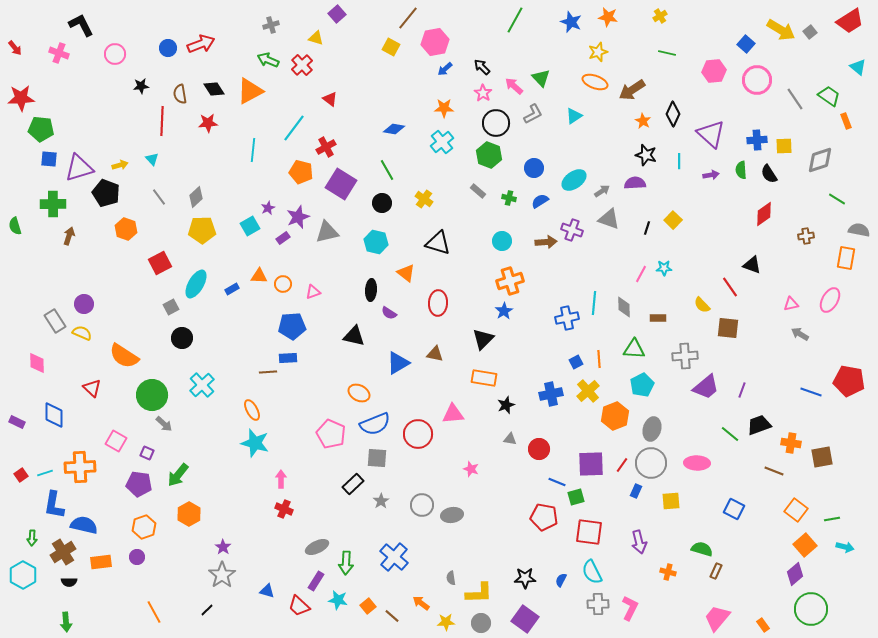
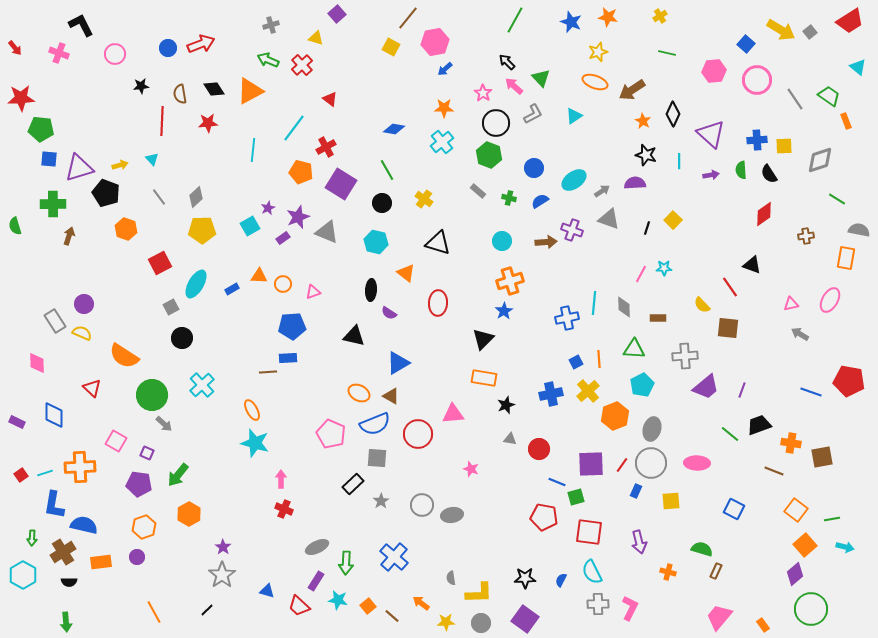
black arrow at (482, 67): moved 25 px right, 5 px up
gray triangle at (327, 232): rotated 35 degrees clockwise
brown triangle at (435, 354): moved 44 px left, 42 px down; rotated 18 degrees clockwise
pink trapezoid at (717, 618): moved 2 px right, 1 px up
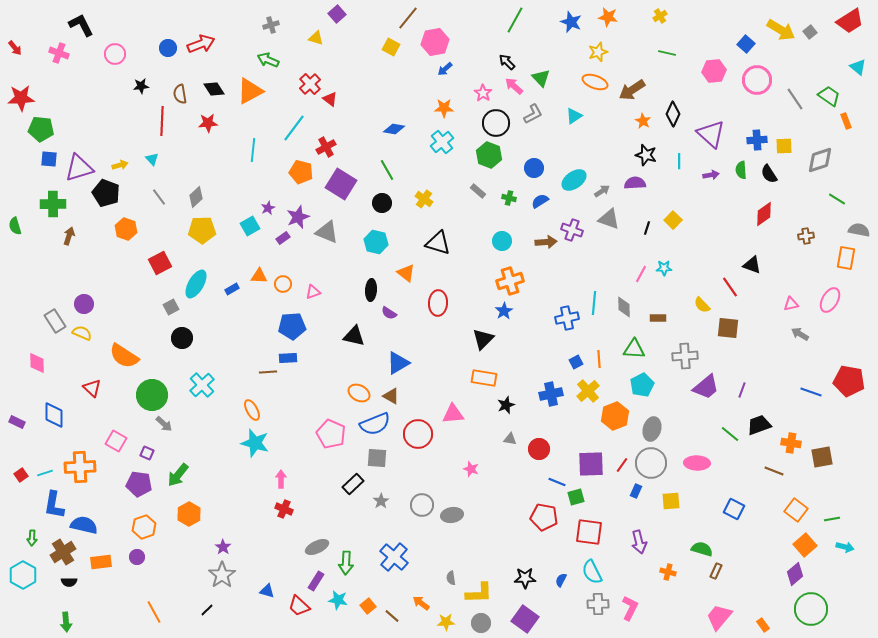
red cross at (302, 65): moved 8 px right, 19 px down
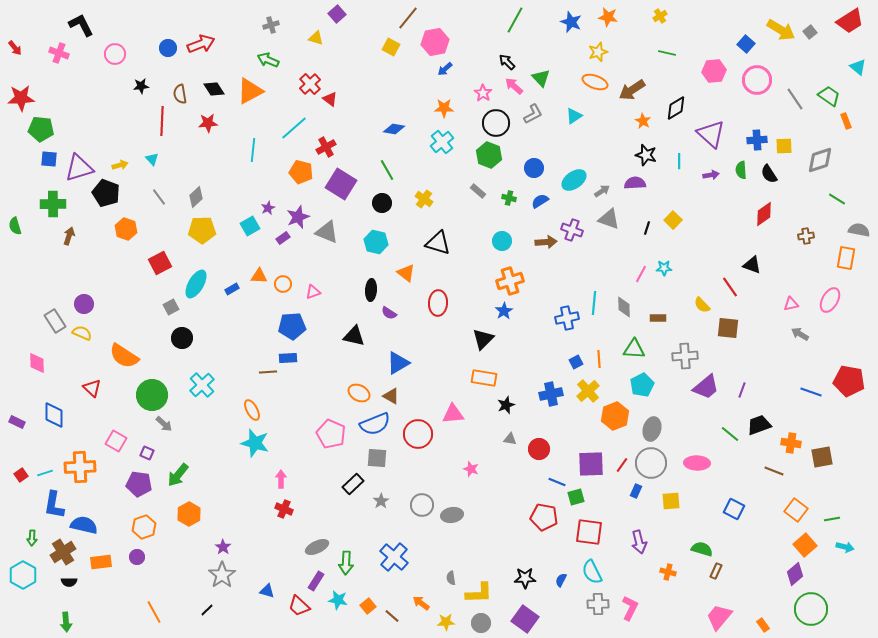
black diamond at (673, 114): moved 3 px right, 6 px up; rotated 35 degrees clockwise
cyan line at (294, 128): rotated 12 degrees clockwise
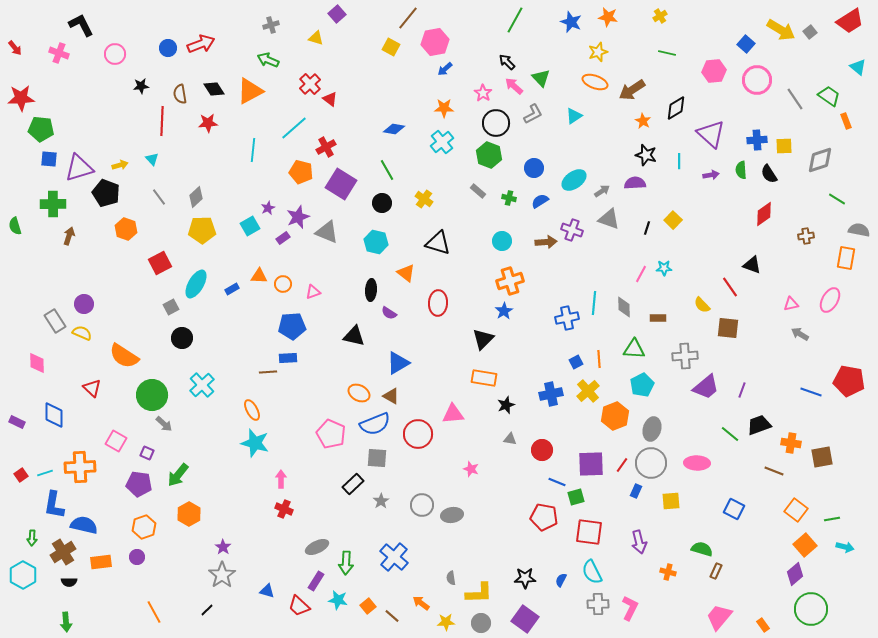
red circle at (539, 449): moved 3 px right, 1 px down
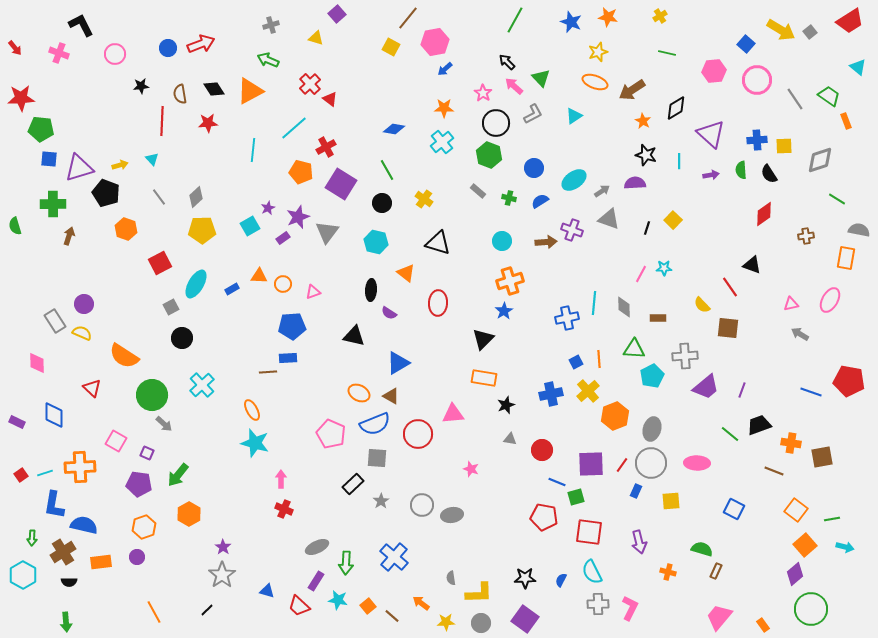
gray triangle at (327, 232): rotated 45 degrees clockwise
cyan pentagon at (642, 385): moved 10 px right, 9 px up
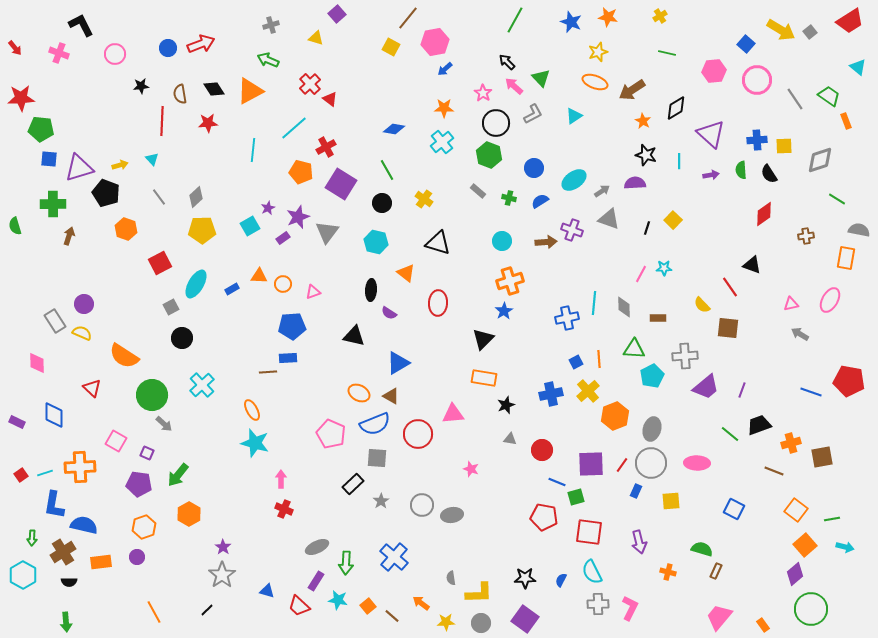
orange cross at (791, 443): rotated 24 degrees counterclockwise
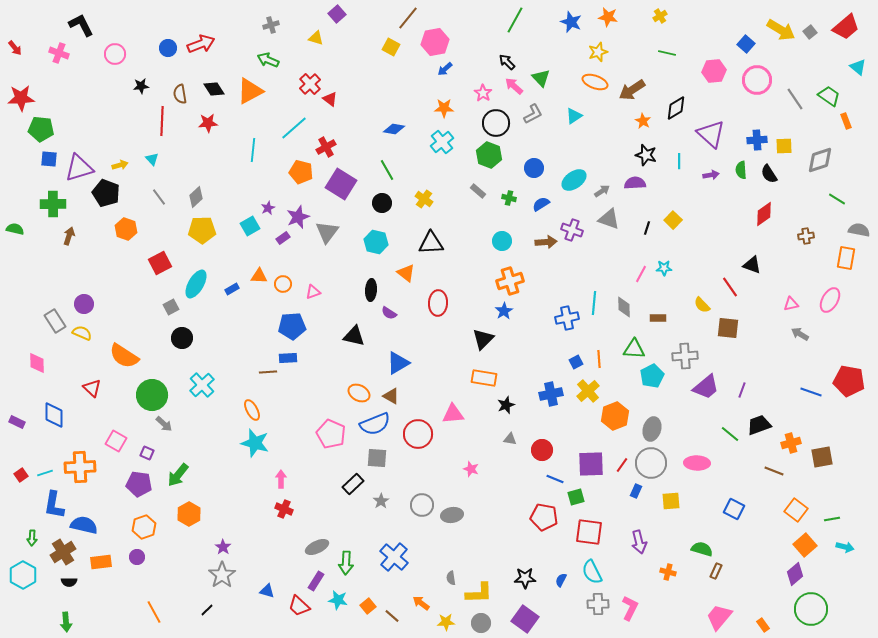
red trapezoid at (850, 21): moved 4 px left, 6 px down; rotated 8 degrees counterclockwise
blue semicircle at (540, 201): moved 1 px right, 3 px down
green semicircle at (15, 226): moved 3 px down; rotated 120 degrees clockwise
black triangle at (438, 243): moved 7 px left; rotated 20 degrees counterclockwise
blue line at (557, 482): moved 2 px left, 3 px up
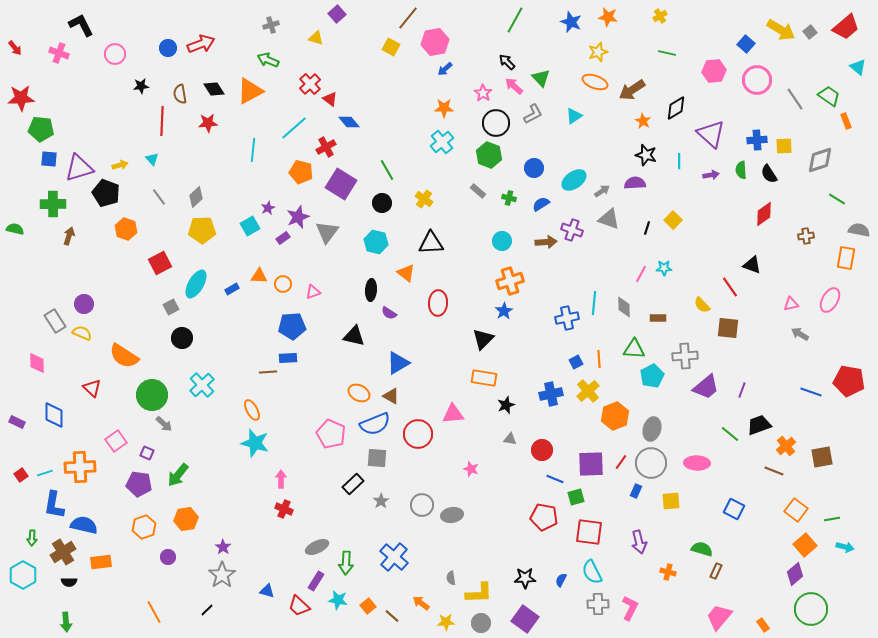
blue diamond at (394, 129): moved 45 px left, 7 px up; rotated 40 degrees clockwise
pink square at (116, 441): rotated 25 degrees clockwise
orange cross at (791, 443): moved 5 px left, 3 px down; rotated 24 degrees counterclockwise
red line at (622, 465): moved 1 px left, 3 px up
orange hexagon at (189, 514): moved 3 px left, 5 px down; rotated 20 degrees clockwise
purple circle at (137, 557): moved 31 px right
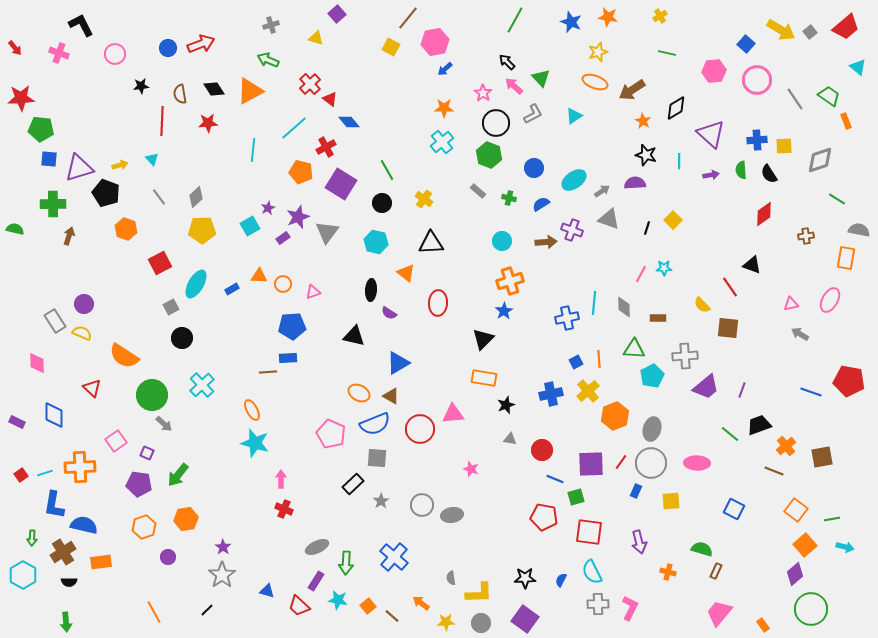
red circle at (418, 434): moved 2 px right, 5 px up
pink trapezoid at (719, 617): moved 4 px up
